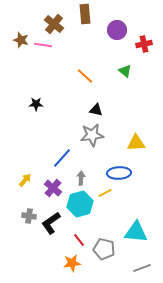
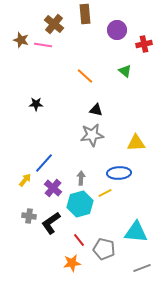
blue line: moved 18 px left, 5 px down
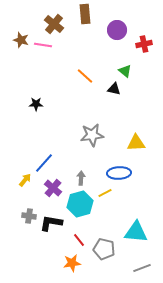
black triangle: moved 18 px right, 21 px up
black L-shape: rotated 45 degrees clockwise
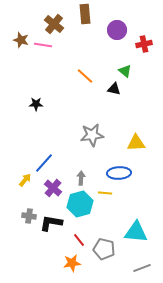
yellow line: rotated 32 degrees clockwise
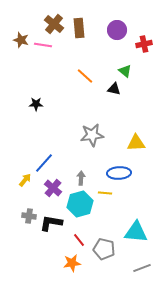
brown rectangle: moved 6 px left, 14 px down
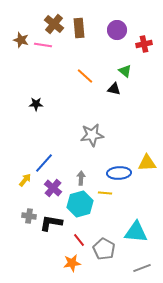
yellow triangle: moved 11 px right, 20 px down
gray pentagon: rotated 15 degrees clockwise
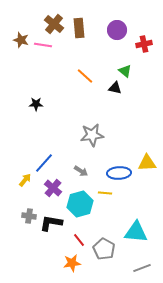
black triangle: moved 1 px right, 1 px up
gray arrow: moved 7 px up; rotated 120 degrees clockwise
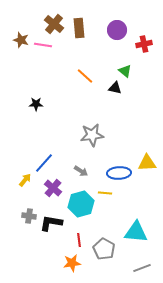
cyan hexagon: moved 1 px right
red line: rotated 32 degrees clockwise
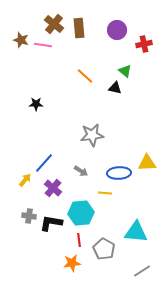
cyan hexagon: moved 9 px down; rotated 10 degrees clockwise
gray line: moved 3 px down; rotated 12 degrees counterclockwise
